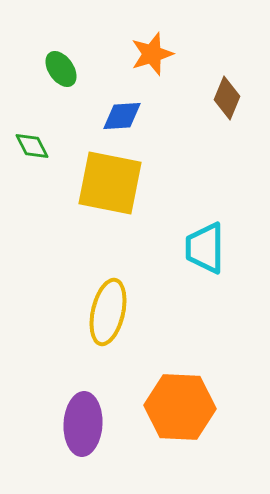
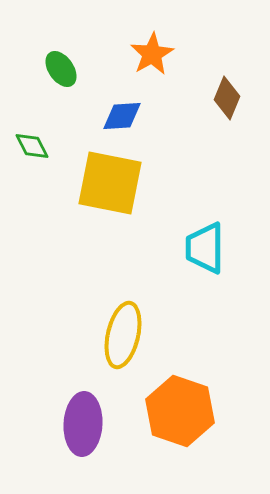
orange star: rotated 12 degrees counterclockwise
yellow ellipse: moved 15 px right, 23 px down
orange hexagon: moved 4 px down; rotated 16 degrees clockwise
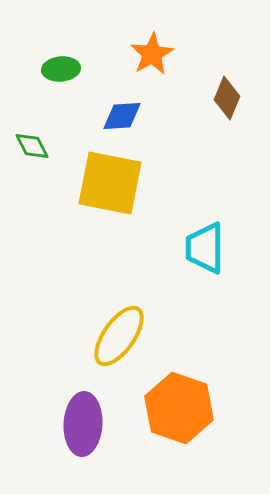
green ellipse: rotated 60 degrees counterclockwise
yellow ellipse: moved 4 px left, 1 px down; rotated 22 degrees clockwise
orange hexagon: moved 1 px left, 3 px up
